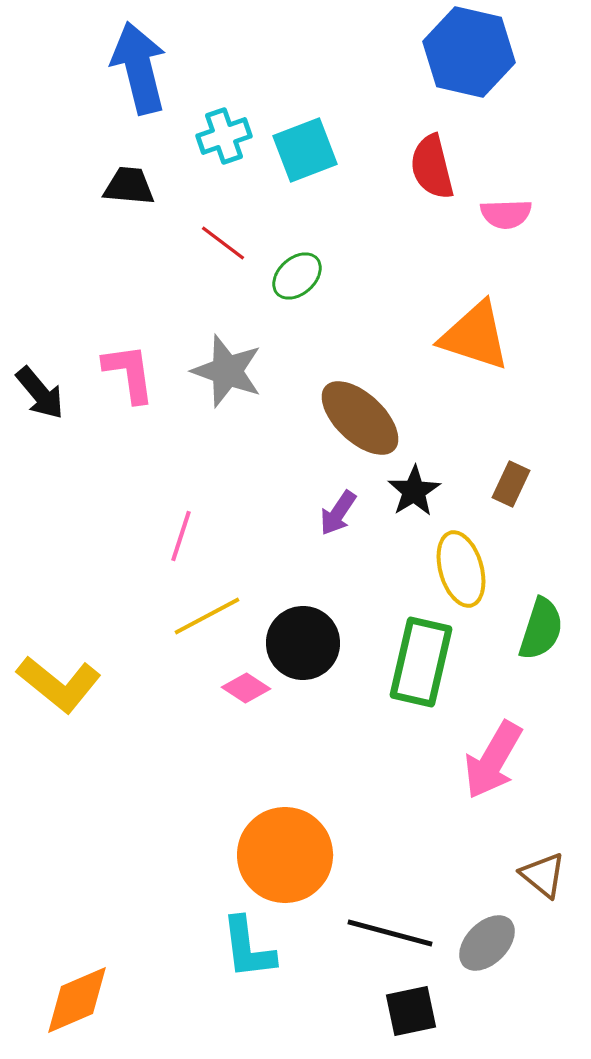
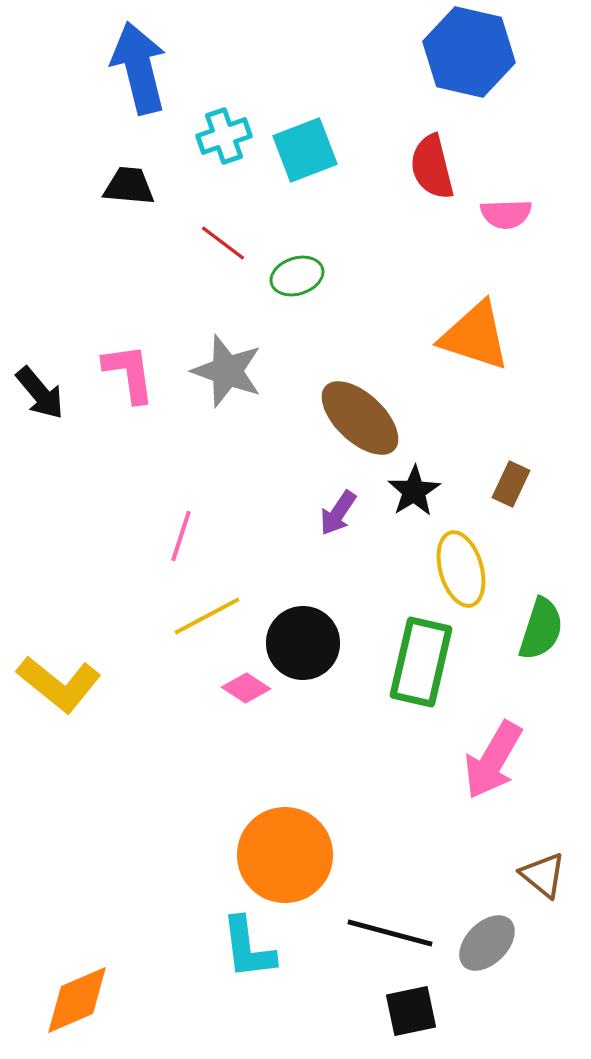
green ellipse: rotated 24 degrees clockwise
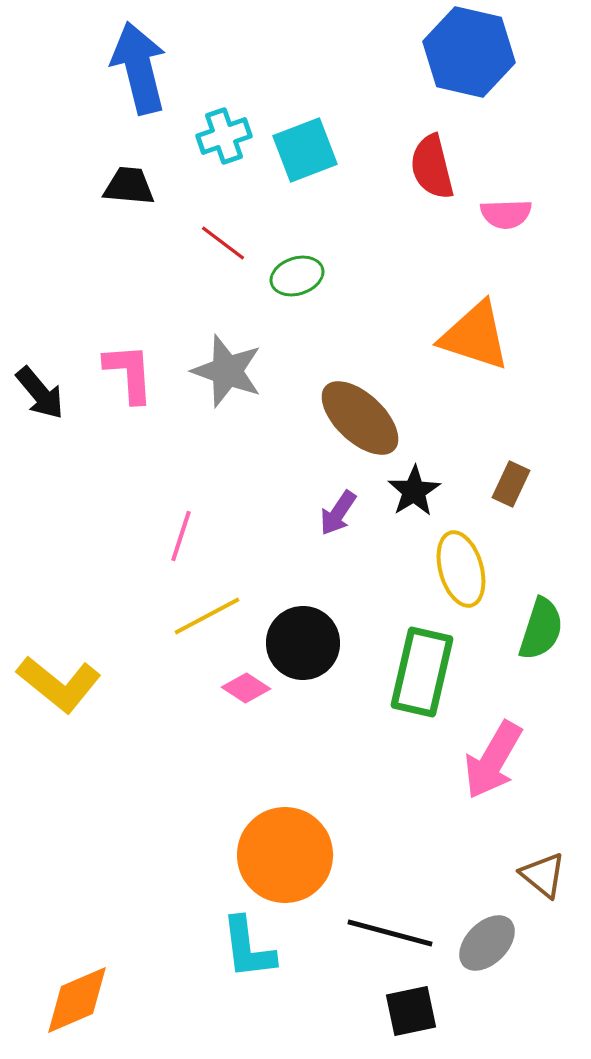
pink L-shape: rotated 4 degrees clockwise
green rectangle: moved 1 px right, 10 px down
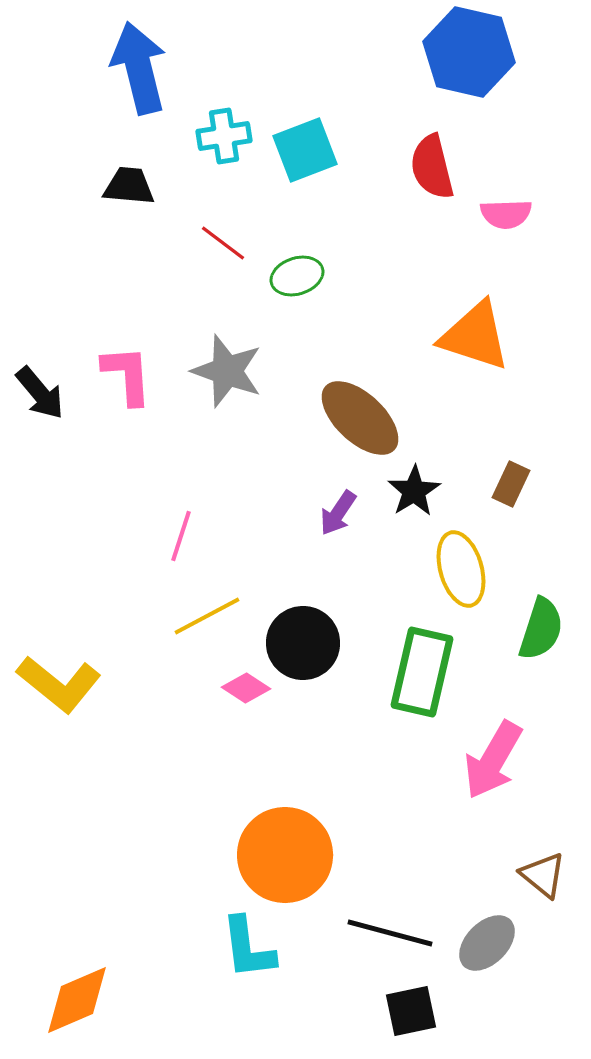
cyan cross: rotated 10 degrees clockwise
pink L-shape: moved 2 px left, 2 px down
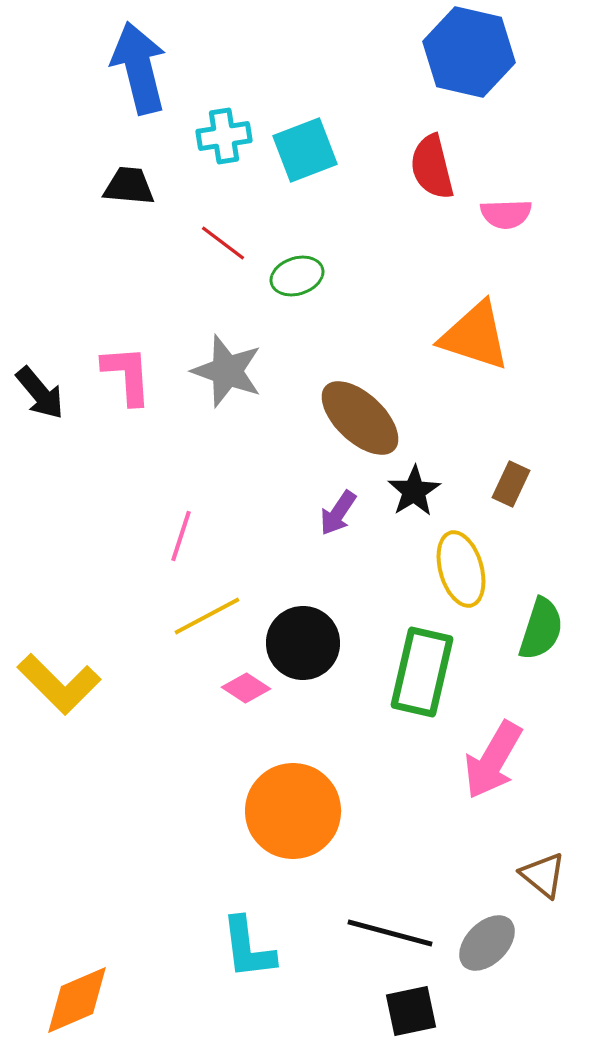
yellow L-shape: rotated 6 degrees clockwise
orange circle: moved 8 px right, 44 px up
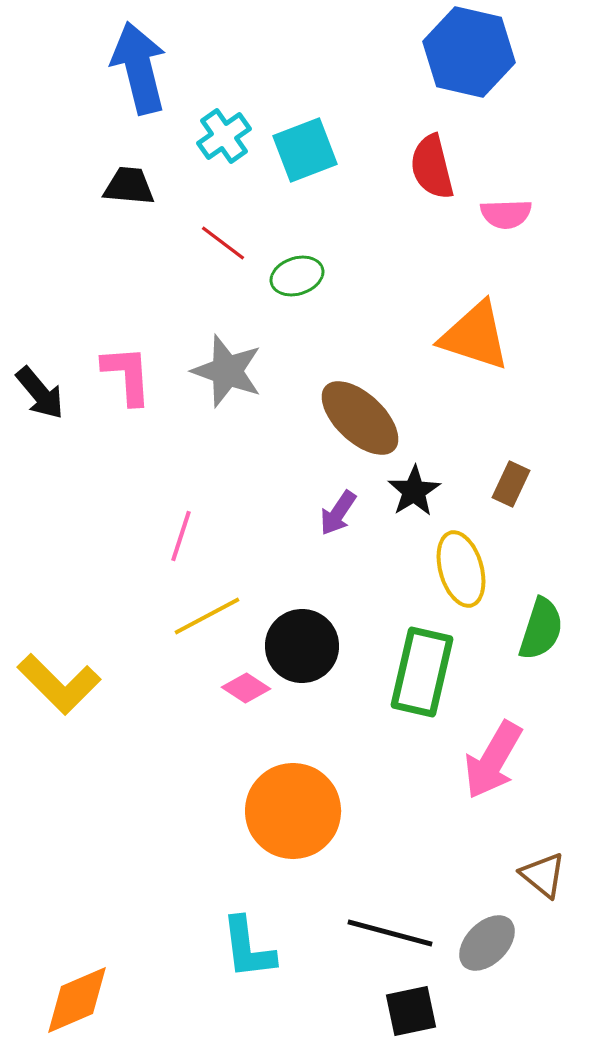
cyan cross: rotated 26 degrees counterclockwise
black circle: moved 1 px left, 3 px down
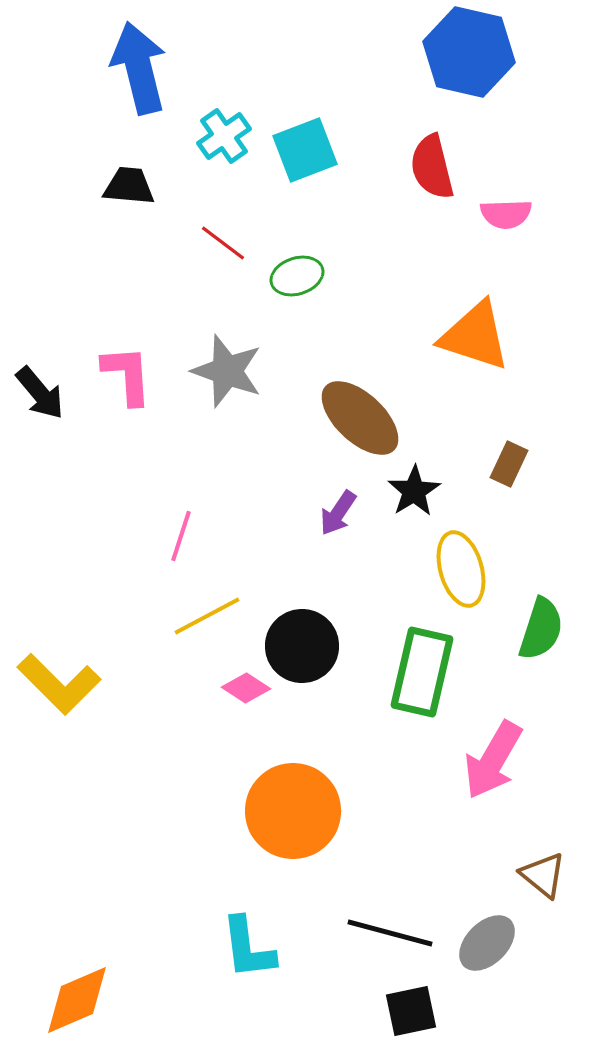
brown rectangle: moved 2 px left, 20 px up
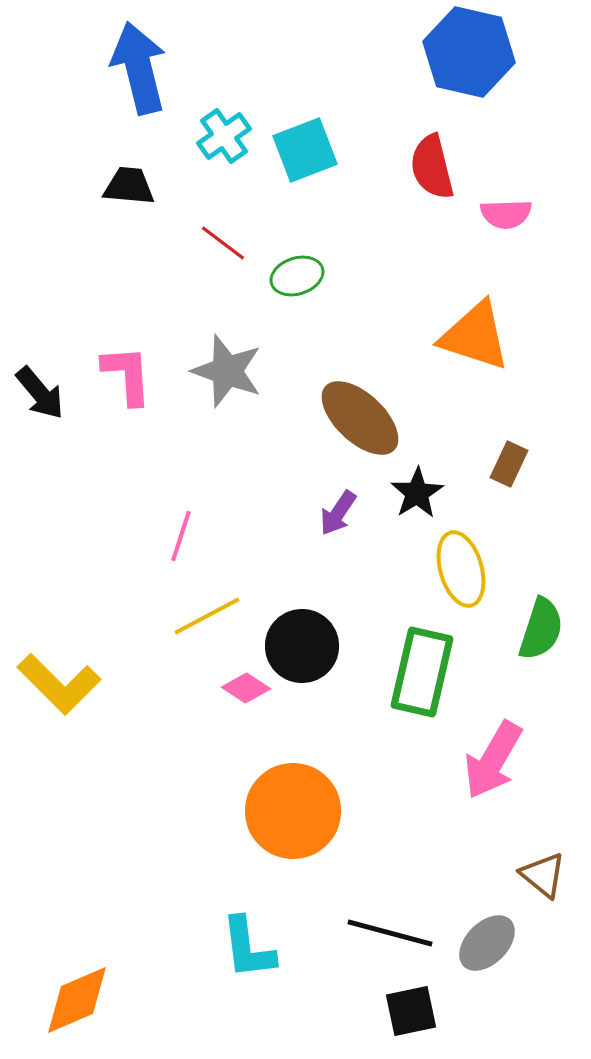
black star: moved 3 px right, 2 px down
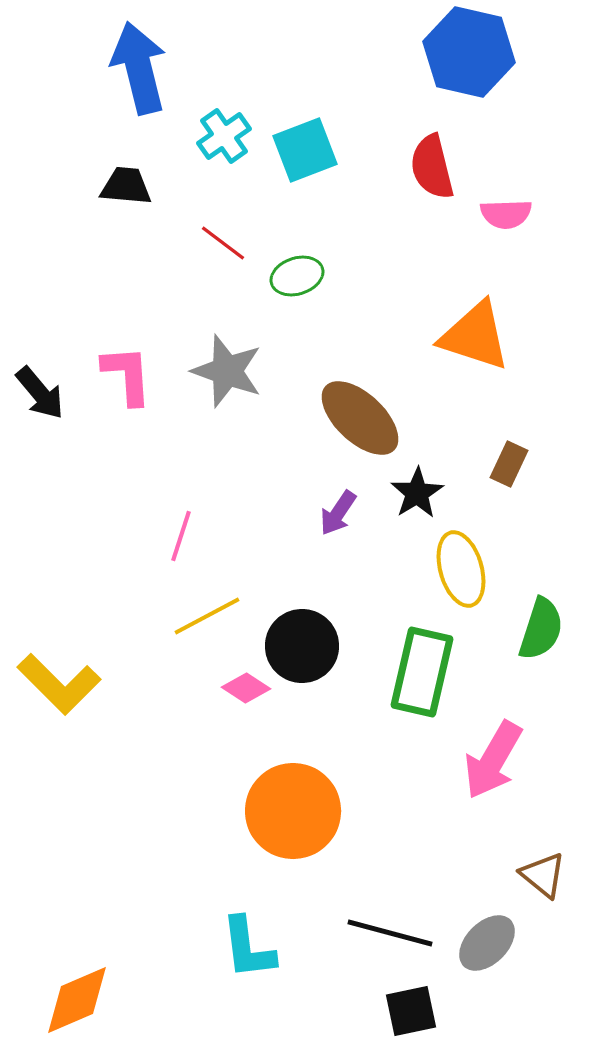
black trapezoid: moved 3 px left
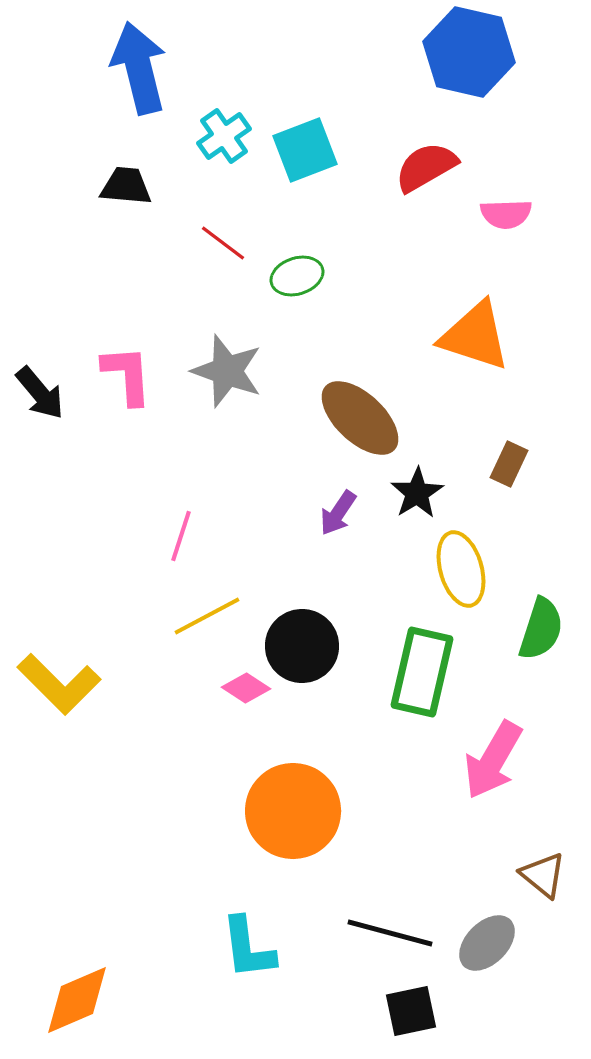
red semicircle: moved 6 px left; rotated 74 degrees clockwise
